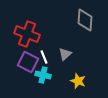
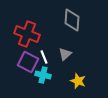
gray diamond: moved 13 px left
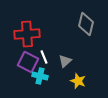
gray diamond: moved 14 px right, 4 px down; rotated 10 degrees clockwise
red cross: rotated 25 degrees counterclockwise
gray triangle: moved 7 px down
cyan cross: moved 3 px left, 1 px down
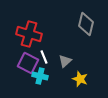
red cross: moved 2 px right; rotated 20 degrees clockwise
purple square: moved 1 px down
yellow star: moved 2 px right, 2 px up
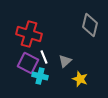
gray diamond: moved 4 px right, 1 px down
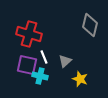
purple square: moved 1 px left, 2 px down; rotated 15 degrees counterclockwise
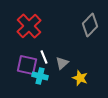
gray diamond: rotated 30 degrees clockwise
red cross: moved 8 px up; rotated 30 degrees clockwise
gray triangle: moved 3 px left, 2 px down
yellow star: moved 1 px up
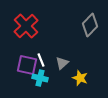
red cross: moved 3 px left
white line: moved 3 px left, 3 px down
cyan cross: moved 2 px down
